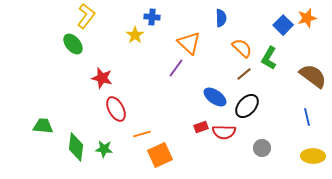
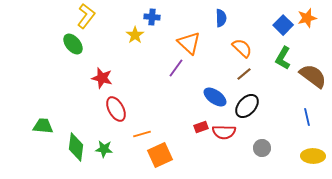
green L-shape: moved 14 px right
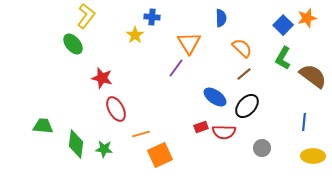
orange triangle: rotated 15 degrees clockwise
blue line: moved 3 px left, 5 px down; rotated 18 degrees clockwise
orange line: moved 1 px left
green diamond: moved 3 px up
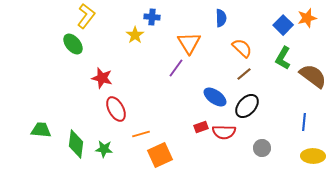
green trapezoid: moved 2 px left, 4 px down
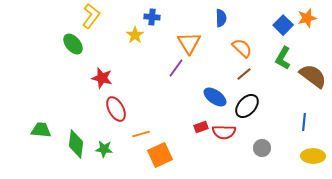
yellow L-shape: moved 5 px right
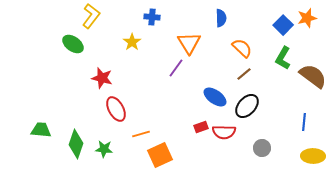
yellow star: moved 3 px left, 7 px down
green ellipse: rotated 15 degrees counterclockwise
green diamond: rotated 12 degrees clockwise
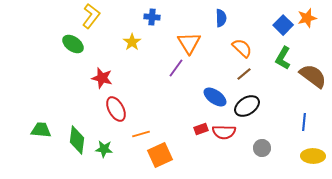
black ellipse: rotated 15 degrees clockwise
red rectangle: moved 2 px down
green diamond: moved 1 px right, 4 px up; rotated 12 degrees counterclockwise
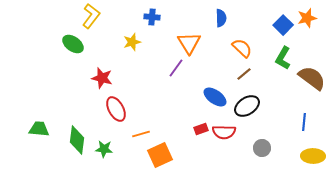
yellow star: rotated 18 degrees clockwise
brown semicircle: moved 1 px left, 2 px down
green trapezoid: moved 2 px left, 1 px up
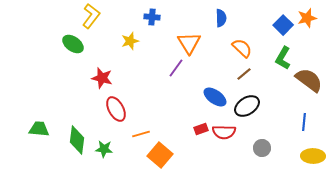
yellow star: moved 2 px left, 1 px up
brown semicircle: moved 3 px left, 2 px down
orange square: rotated 25 degrees counterclockwise
